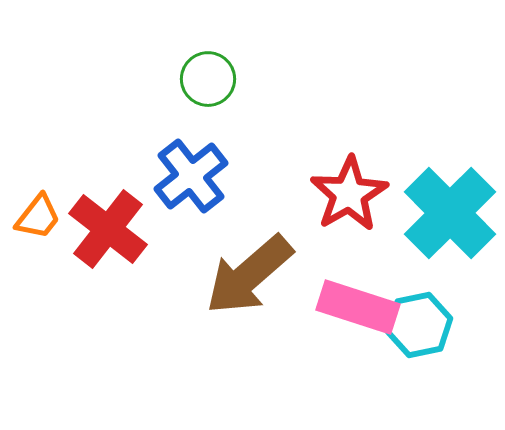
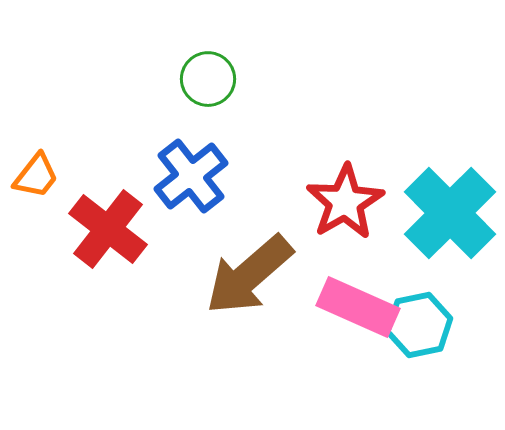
red star: moved 4 px left, 8 px down
orange trapezoid: moved 2 px left, 41 px up
pink rectangle: rotated 6 degrees clockwise
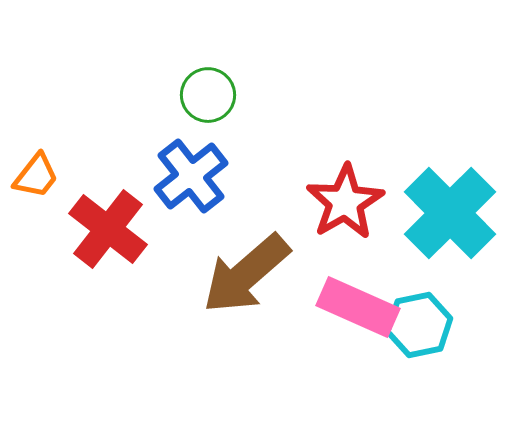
green circle: moved 16 px down
brown arrow: moved 3 px left, 1 px up
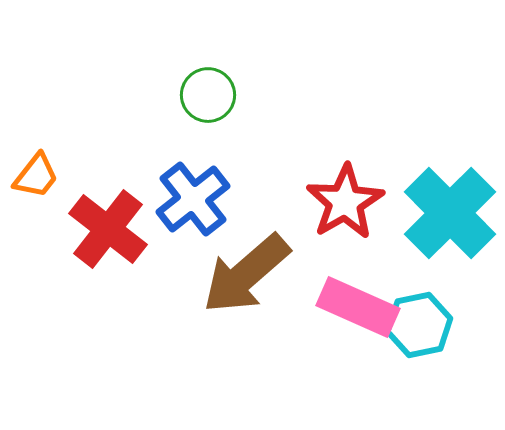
blue cross: moved 2 px right, 23 px down
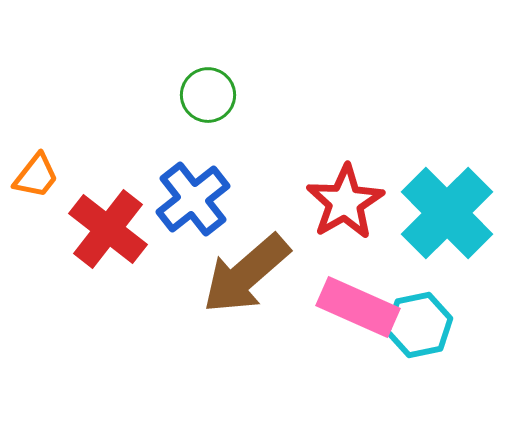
cyan cross: moved 3 px left
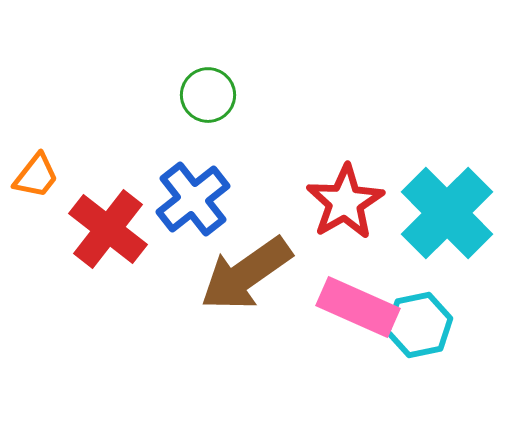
brown arrow: rotated 6 degrees clockwise
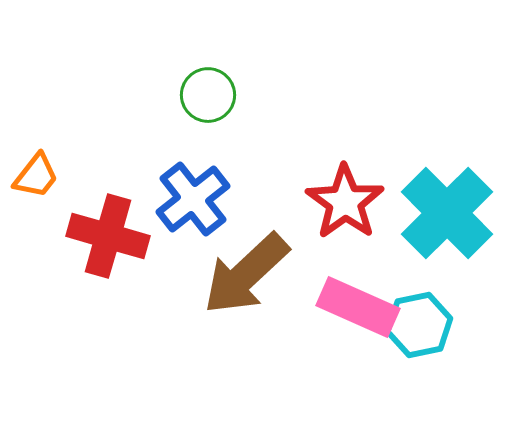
red star: rotated 6 degrees counterclockwise
red cross: moved 7 px down; rotated 22 degrees counterclockwise
brown arrow: rotated 8 degrees counterclockwise
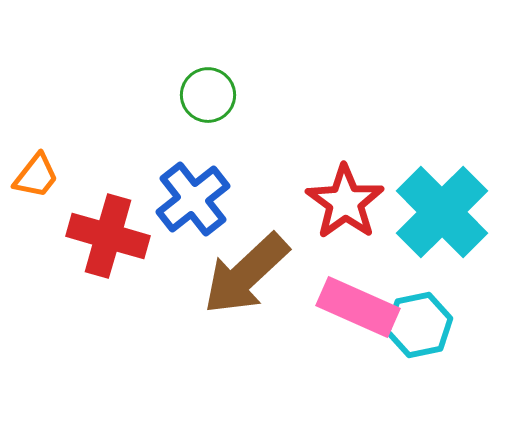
cyan cross: moved 5 px left, 1 px up
